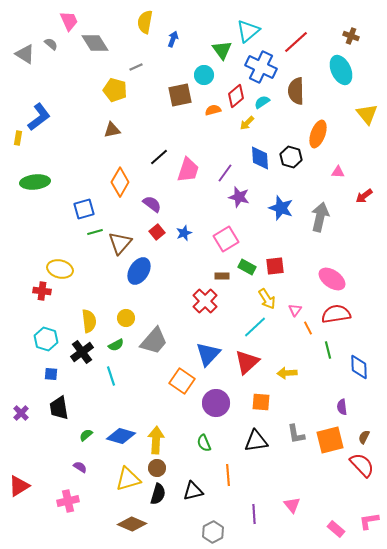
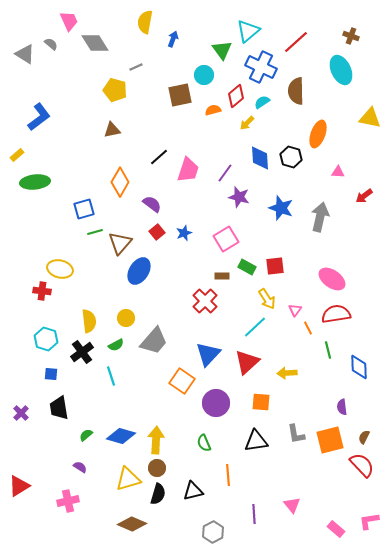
yellow triangle at (367, 114): moved 3 px right, 4 px down; rotated 40 degrees counterclockwise
yellow rectangle at (18, 138): moved 1 px left, 17 px down; rotated 40 degrees clockwise
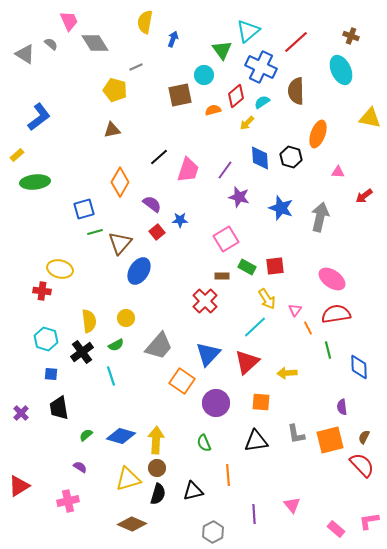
purple line at (225, 173): moved 3 px up
blue star at (184, 233): moved 4 px left, 13 px up; rotated 21 degrees clockwise
gray trapezoid at (154, 341): moved 5 px right, 5 px down
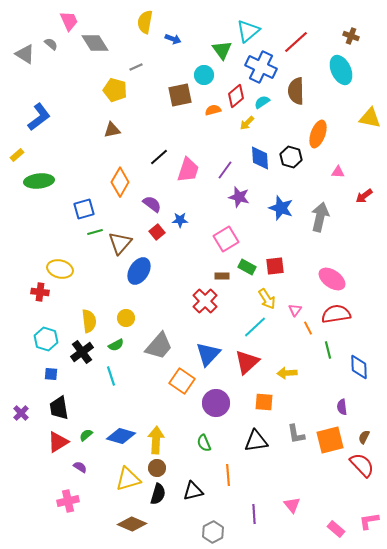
blue arrow at (173, 39): rotated 91 degrees clockwise
green ellipse at (35, 182): moved 4 px right, 1 px up
red cross at (42, 291): moved 2 px left, 1 px down
orange square at (261, 402): moved 3 px right
red triangle at (19, 486): moved 39 px right, 44 px up
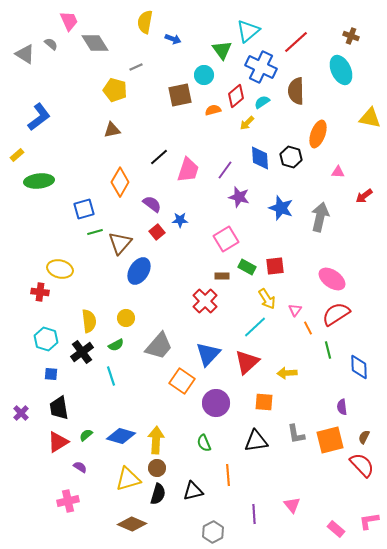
red semicircle at (336, 314): rotated 24 degrees counterclockwise
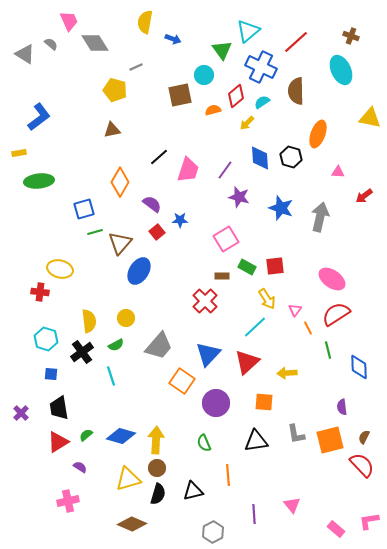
yellow rectangle at (17, 155): moved 2 px right, 2 px up; rotated 32 degrees clockwise
